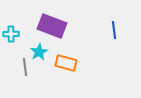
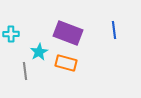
purple rectangle: moved 16 px right, 7 px down
gray line: moved 4 px down
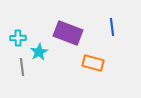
blue line: moved 2 px left, 3 px up
cyan cross: moved 7 px right, 4 px down
orange rectangle: moved 27 px right
gray line: moved 3 px left, 4 px up
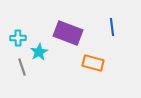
gray line: rotated 12 degrees counterclockwise
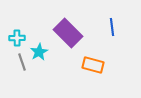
purple rectangle: rotated 24 degrees clockwise
cyan cross: moved 1 px left
orange rectangle: moved 2 px down
gray line: moved 5 px up
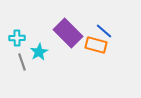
blue line: moved 8 px left, 4 px down; rotated 42 degrees counterclockwise
orange rectangle: moved 3 px right, 20 px up
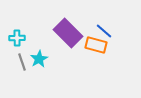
cyan star: moved 7 px down
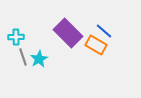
cyan cross: moved 1 px left, 1 px up
orange rectangle: rotated 15 degrees clockwise
gray line: moved 1 px right, 5 px up
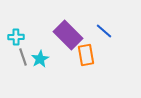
purple rectangle: moved 2 px down
orange rectangle: moved 10 px left, 10 px down; rotated 50 degrees clockwise
cyan star: moved 1 px right
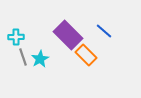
orange rectangle: rotated 35 degrees counterclockwise
